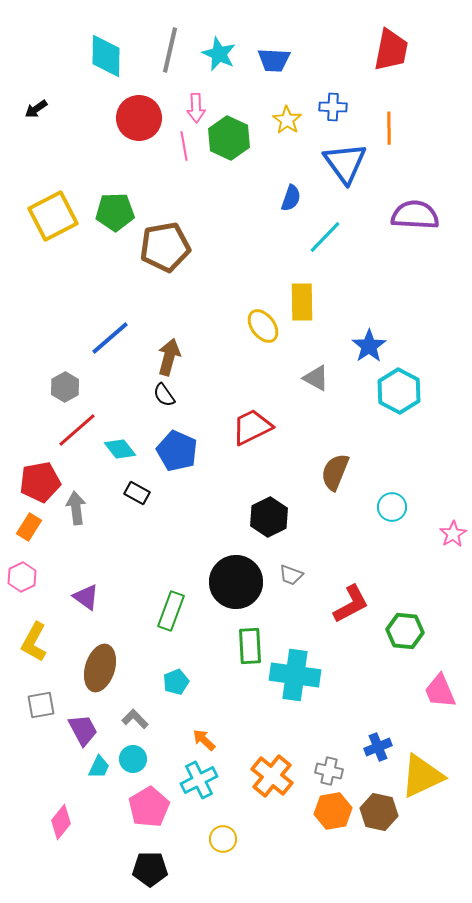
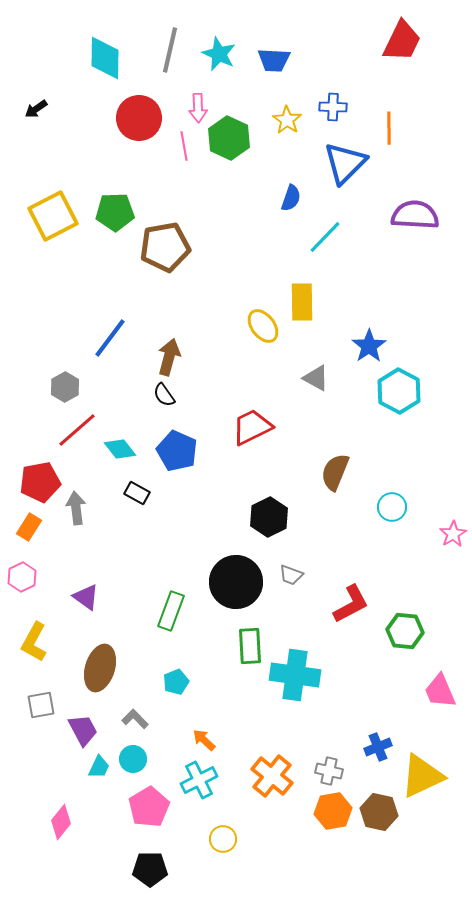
red trapezoid at (391, 50): moved 11 px right, 9 px up; rotated 15 degrees clockwise
cyan diamond at (106, 56): moved 1 px left, 2 px down
pink arrow at (196, 108): moved 2 px right
blue triangle at (345, 163): rotated 21 degrees clockwise
blue line at (110, 338): rotated 12 degrees counterclockwise
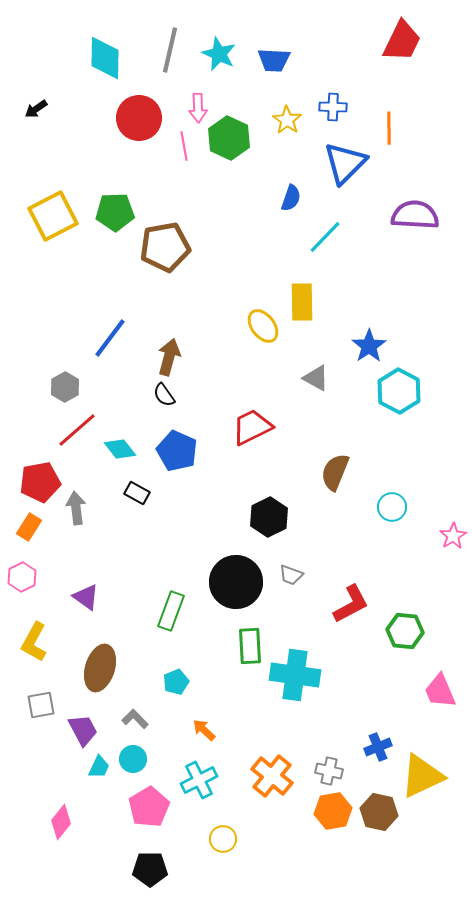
pink star at (453, 534): moved 2 px down
orange arrow at (204, 740): moved 10 px up
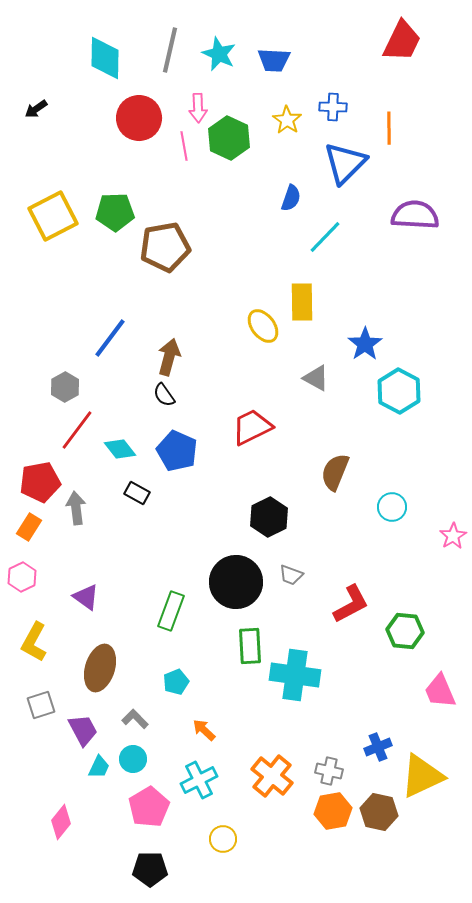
blue star at (369, 346): moved 4 px left, 2 px up
red line at (77, 430): rotated 12 degrees counterclockwise
gray square at (41, 705): rotated 8 degrees counterclockwise
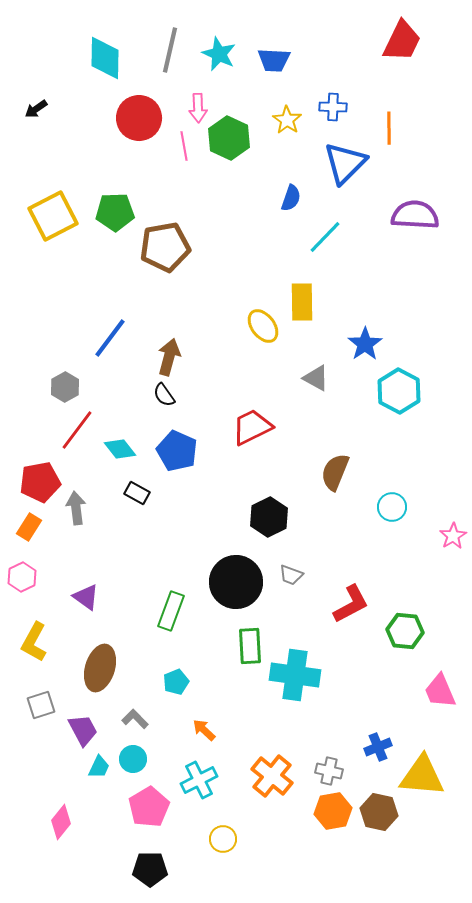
yellow triangle at (422, 776): rotated 30 degrees clockwise
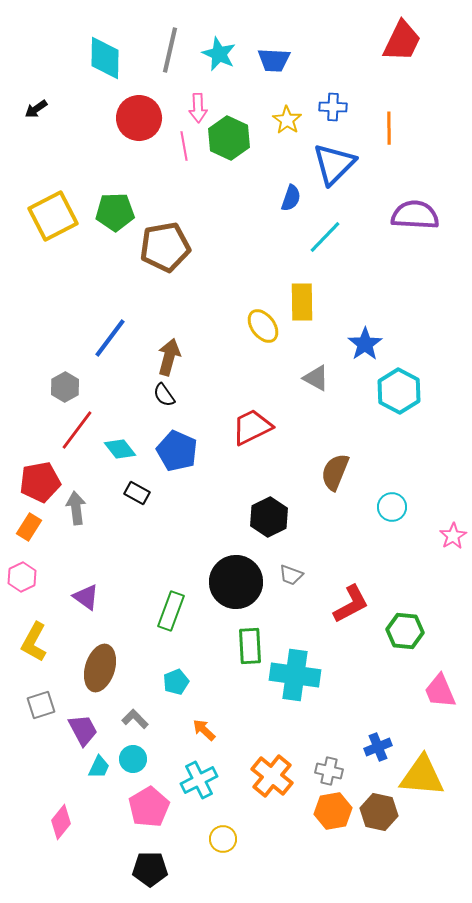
blue triangle at (345, 163): moved 11 px left, 1 px down
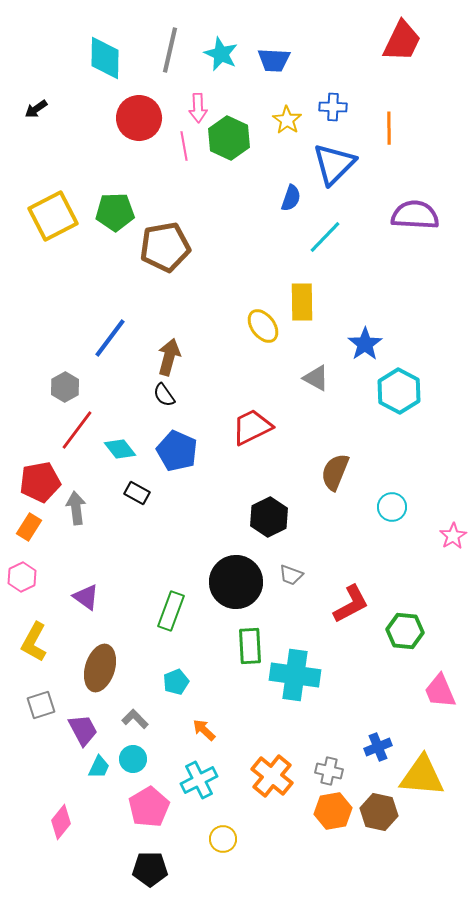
cyan star at (219, 54): moved 2 px right
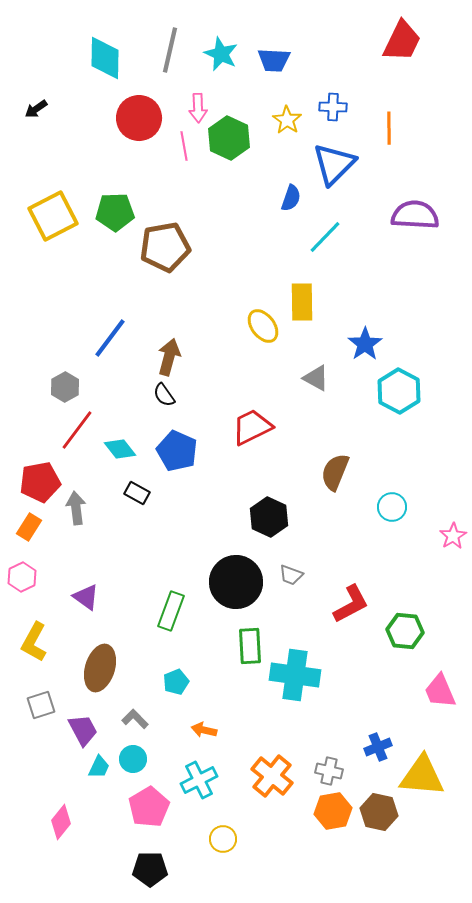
black hexagon at (269, 517): rotated 9 degrees counterclockwise
orange arrow at (204, 730): rotated 30 degrees counterclockwise
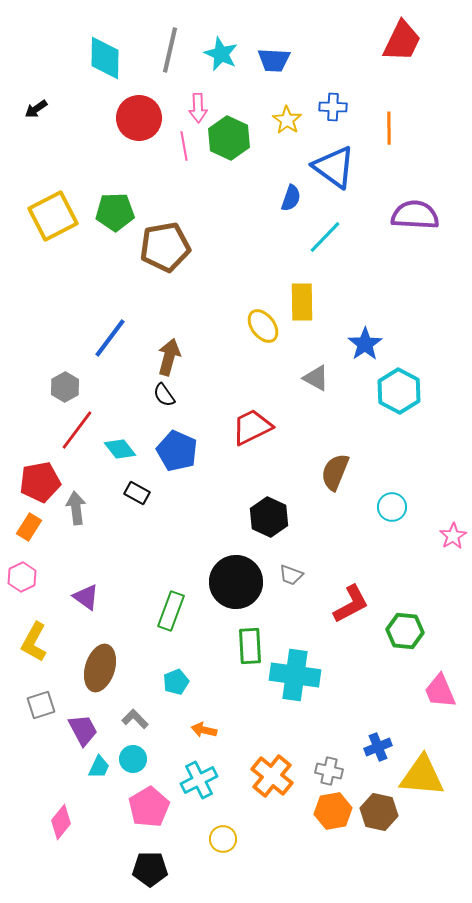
blue triangle at (334, 164): moved 3 px down; rotated 39 degrees counterclockwise
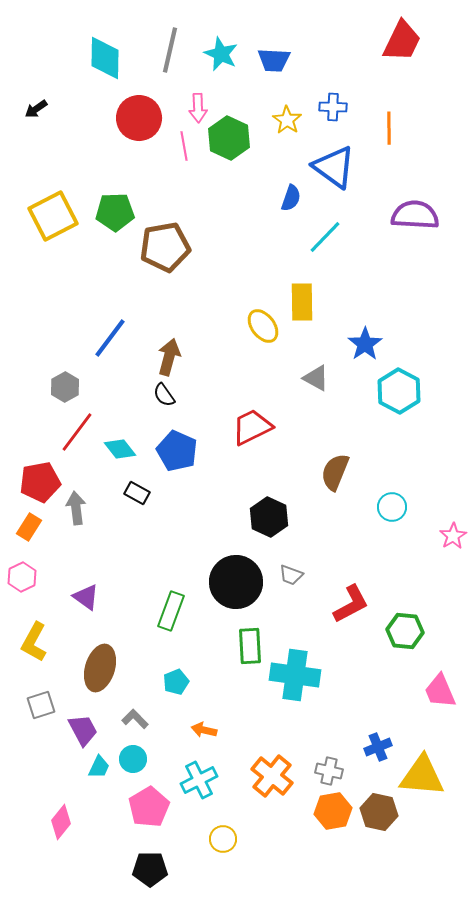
red line at (77, 430): moved 2 px down
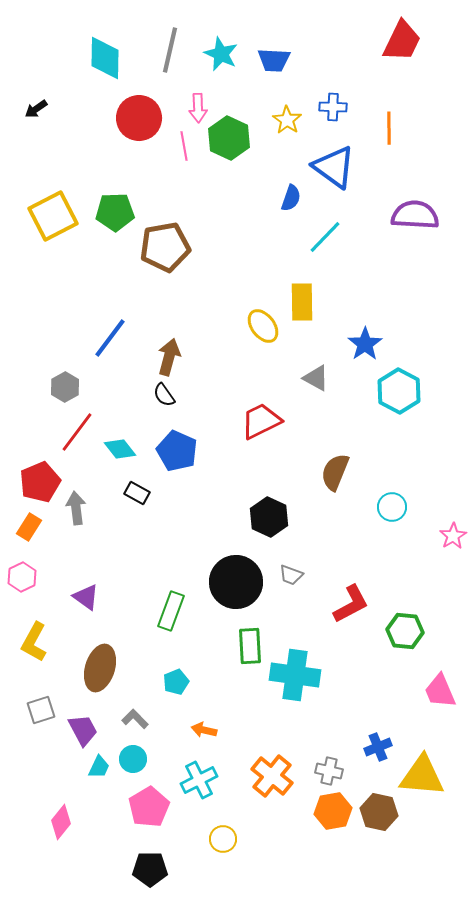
red trapezoid at (252, 427): moved 9 px right, 6 px up
red pentagon at (40, 482): rotated 12 degrees counterclockwise
gray square at (41, 705): moved 5 px down
